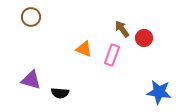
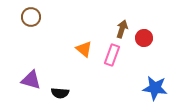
brown arrow: rotated 54 degrees clockwise
orange triangle: rotated 18 degrees clockwise
blue star: moved 4 px left, 4 px up
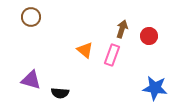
red circle: moved 5 px right, 2 px up
orange triangle: moved 1 px right, 1 px down
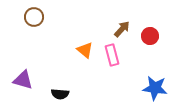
brown circle: moved 3 px right
brown arrow: rotated 24 degrees clockwise
red circle: moved 1 px right
pink rectangle: rotated 35 degrees counterclockwise
purple triangle: moved 8 px left
black semicircle: moved 1 px down
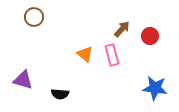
orange triangle: moved 4 px down
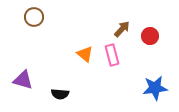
blue star: rotated 15 degrees counterclockwise
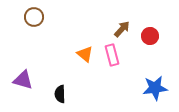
black semicircle: rotated 84 degrees clockwise
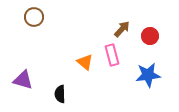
orange triangle: moved 8 px down
blue star: moved 7 px left, 13 px up
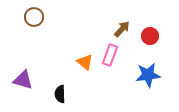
pink rectangle: moved 2 px left; rotated 35 degrees clockwise
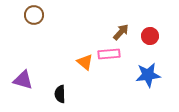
brown circle: moved 2 px up
brown arrow: moved 1 px left, 3 px down
pink rectangle: moved 1 px left, 1 px up; rotated 65 degrees clockwise
